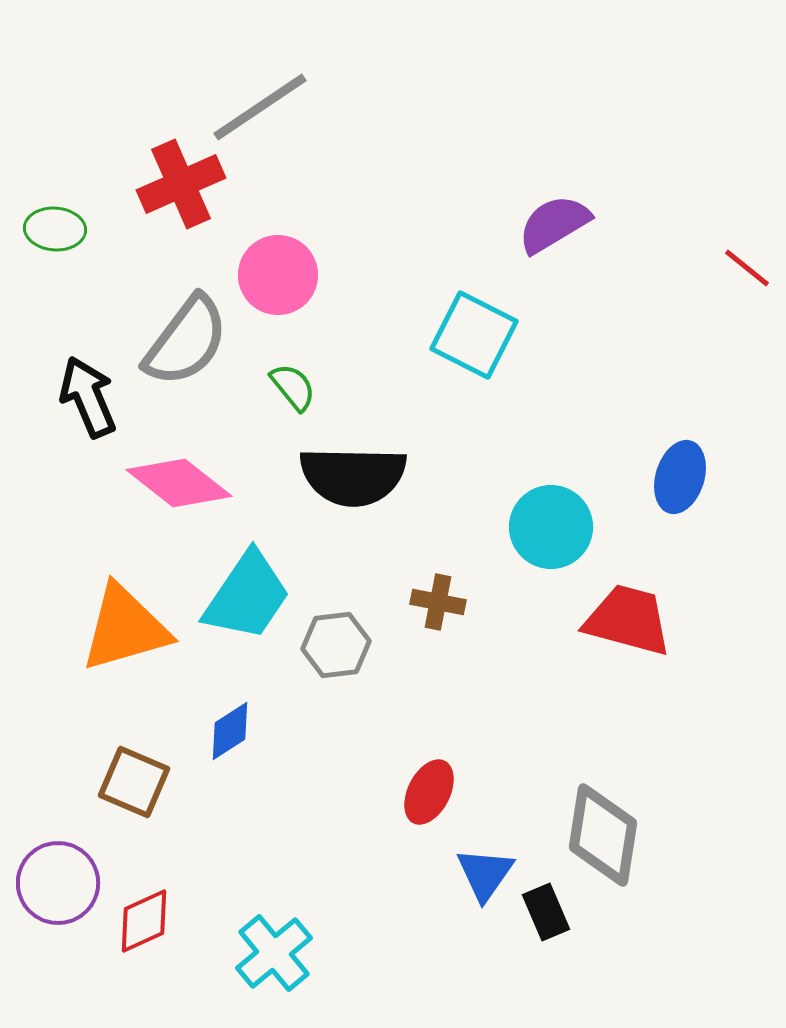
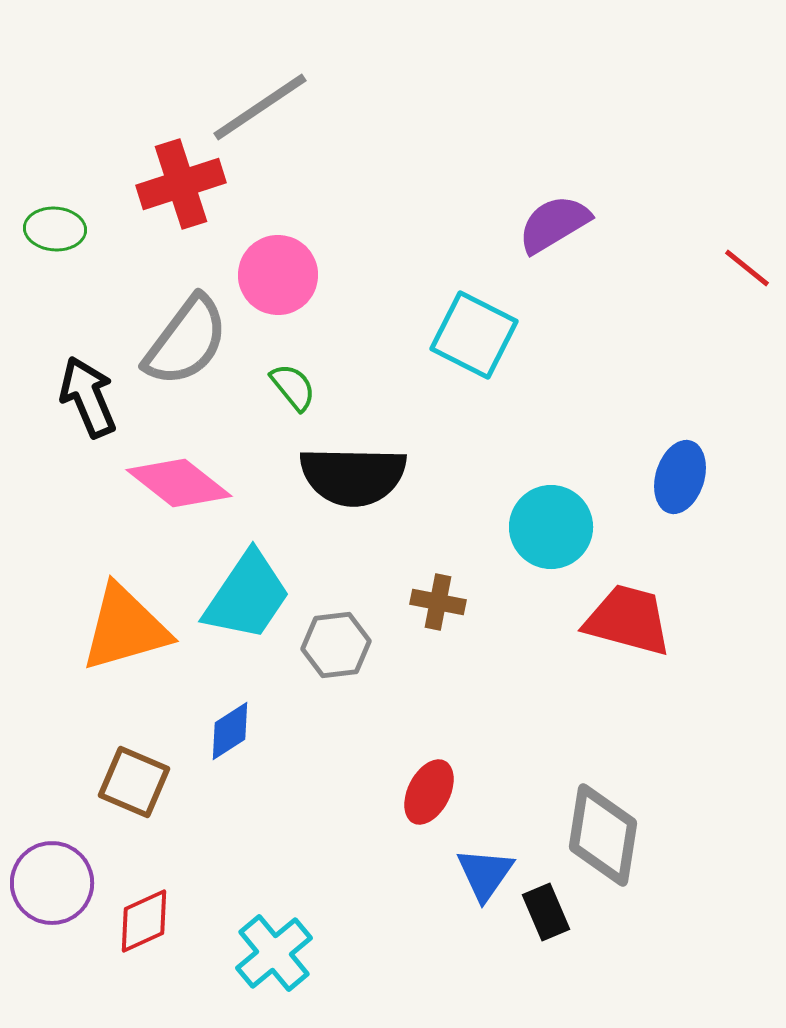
red cross: rotated 6 degrees clockwise
purple circle: moved 6 px left
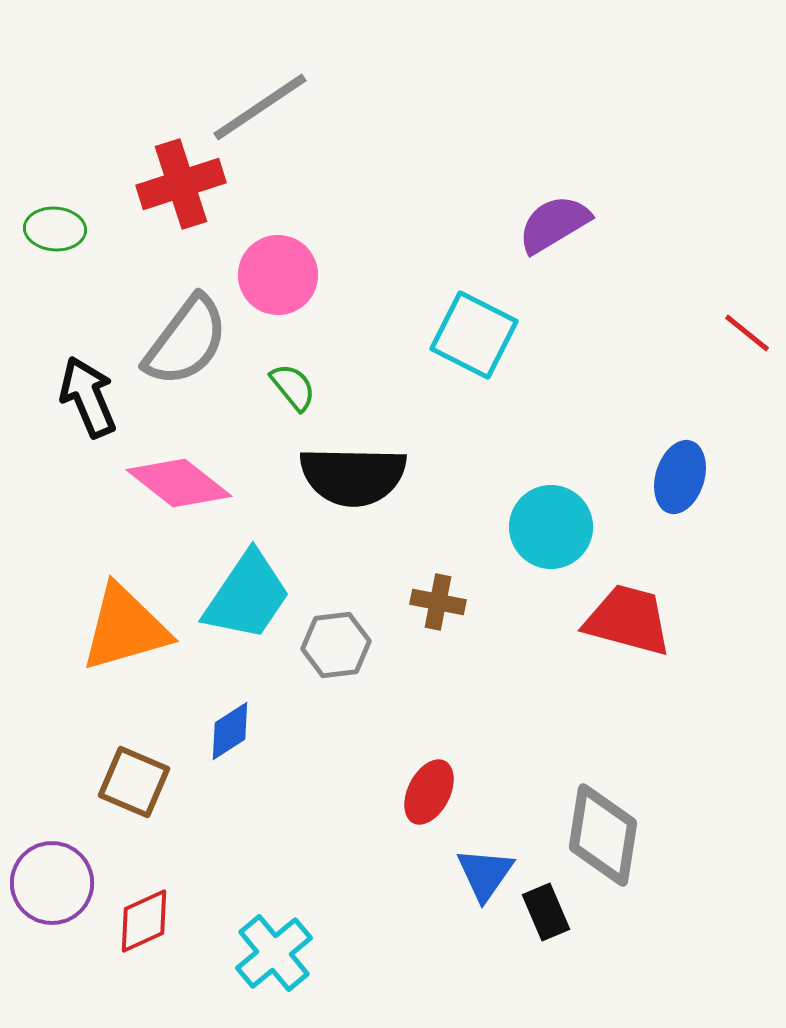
red line: moved 65 px down
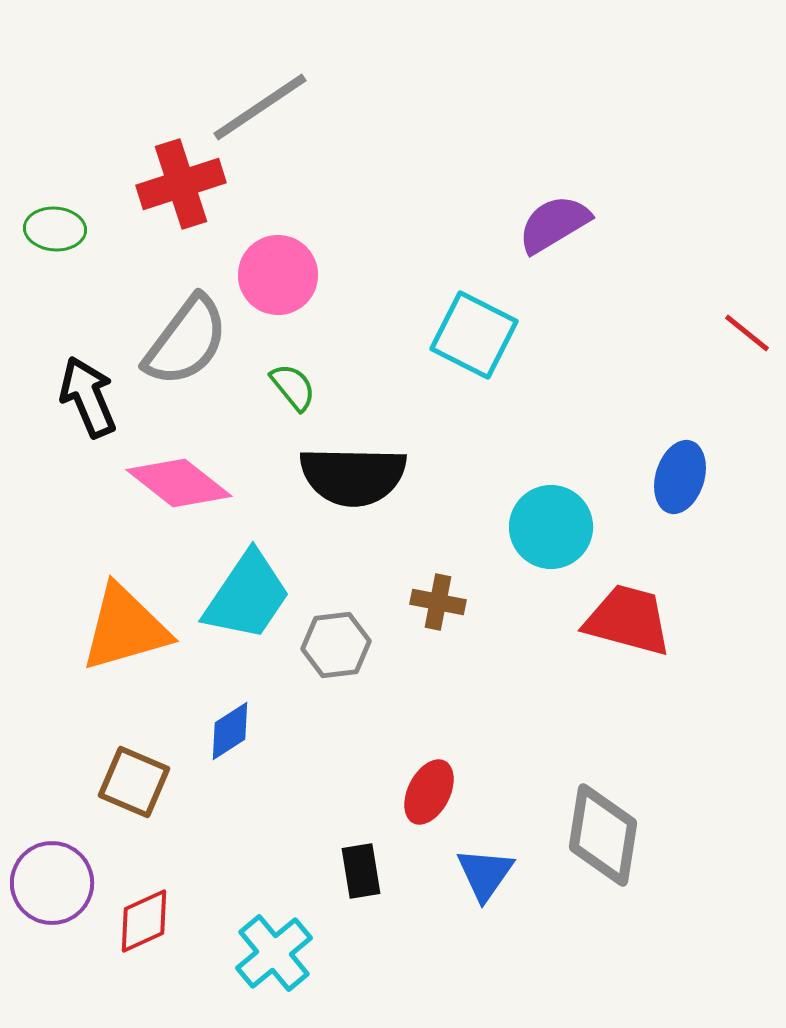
black rectangle: moved 185 px left, 41 px up; rotated 14 degrees clockwise
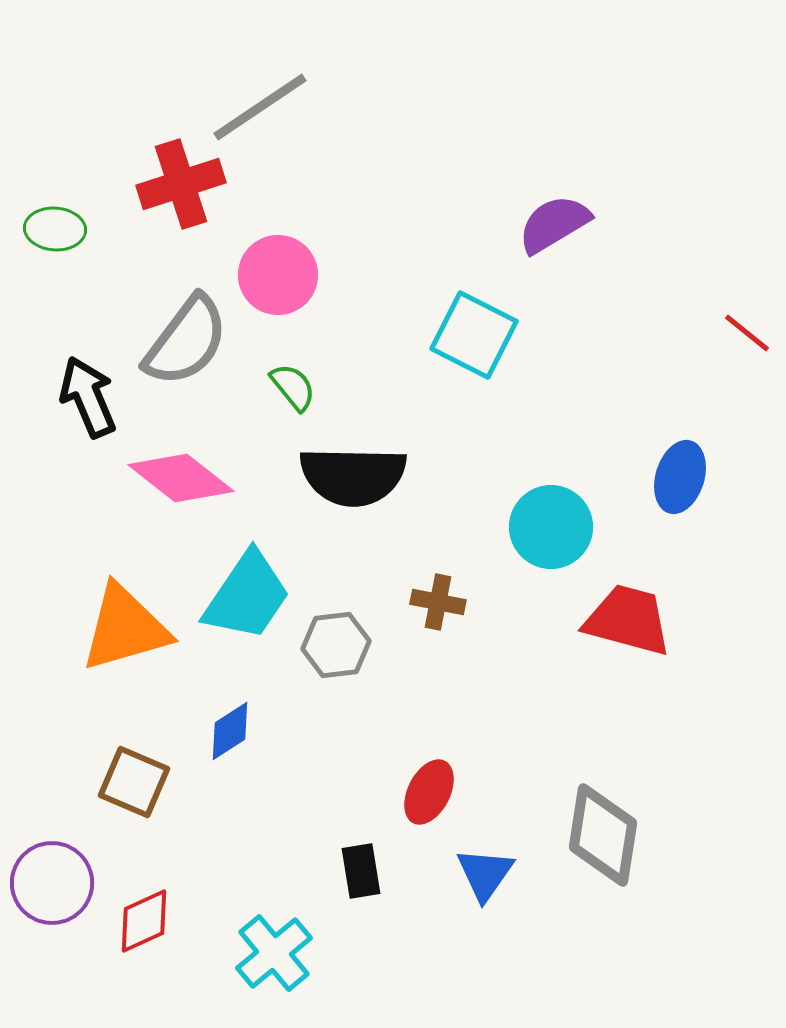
pink diamond: moved 2 px right, 5 px up
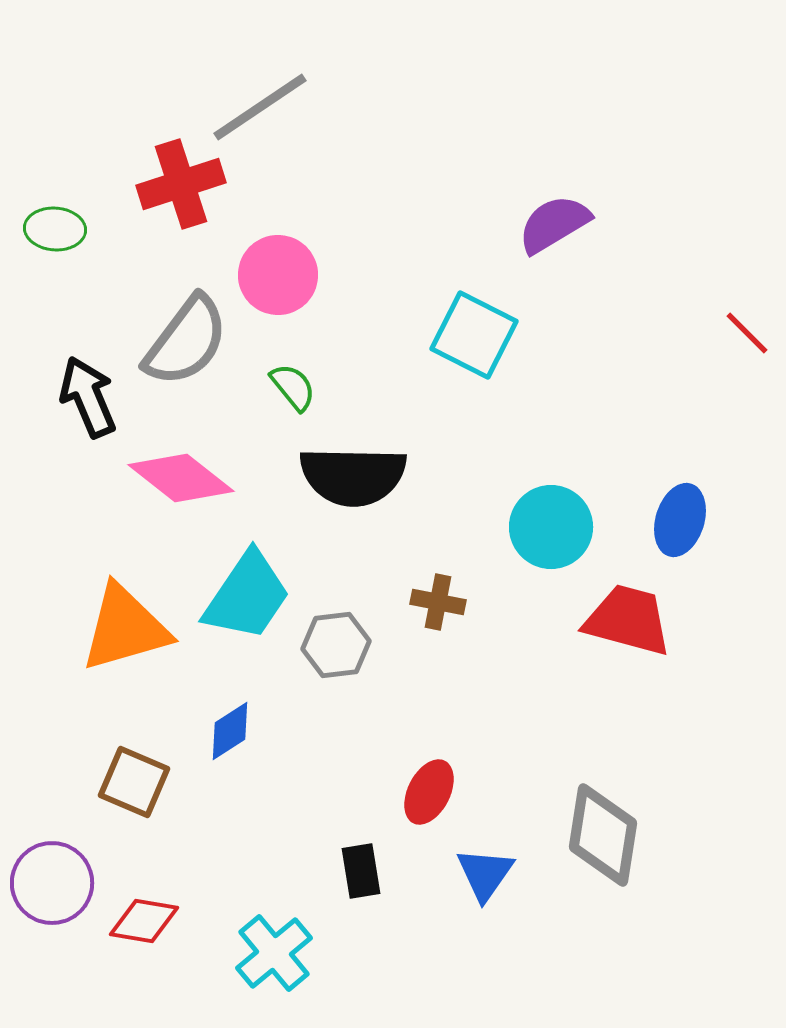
red line: rotated 6 degrees clockwise
blue ellipse: moved 43 px down
red diamond: rotated 34 degrees clockwise
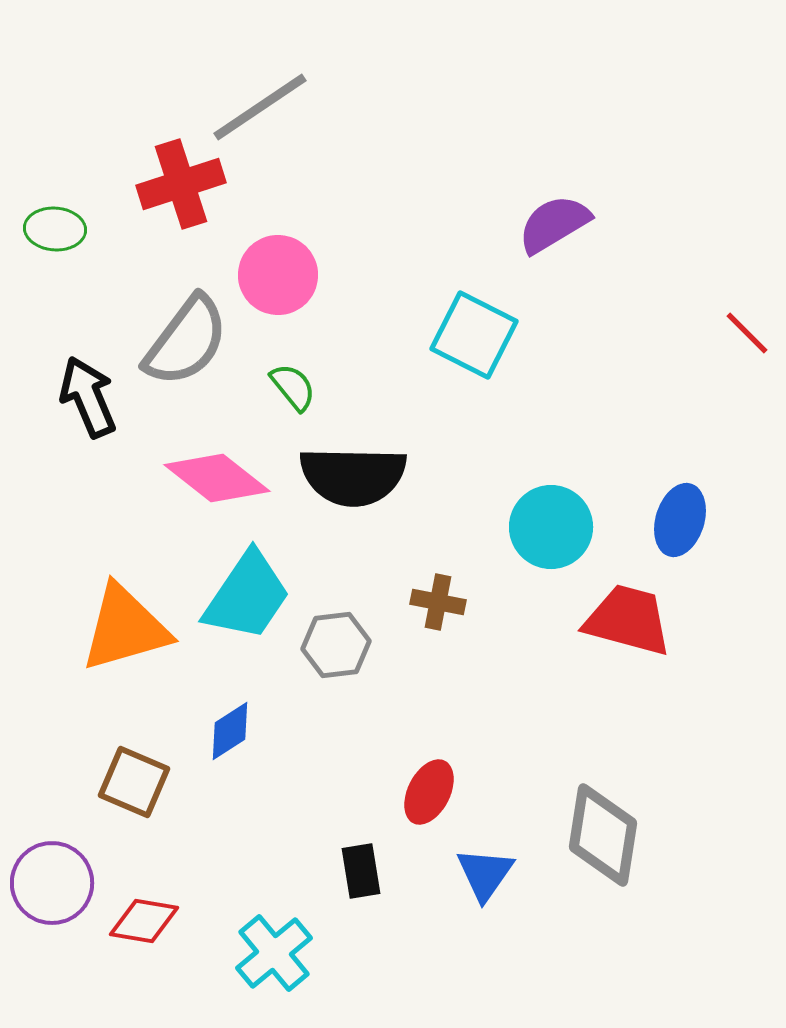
pink diamond: moved 36 px right
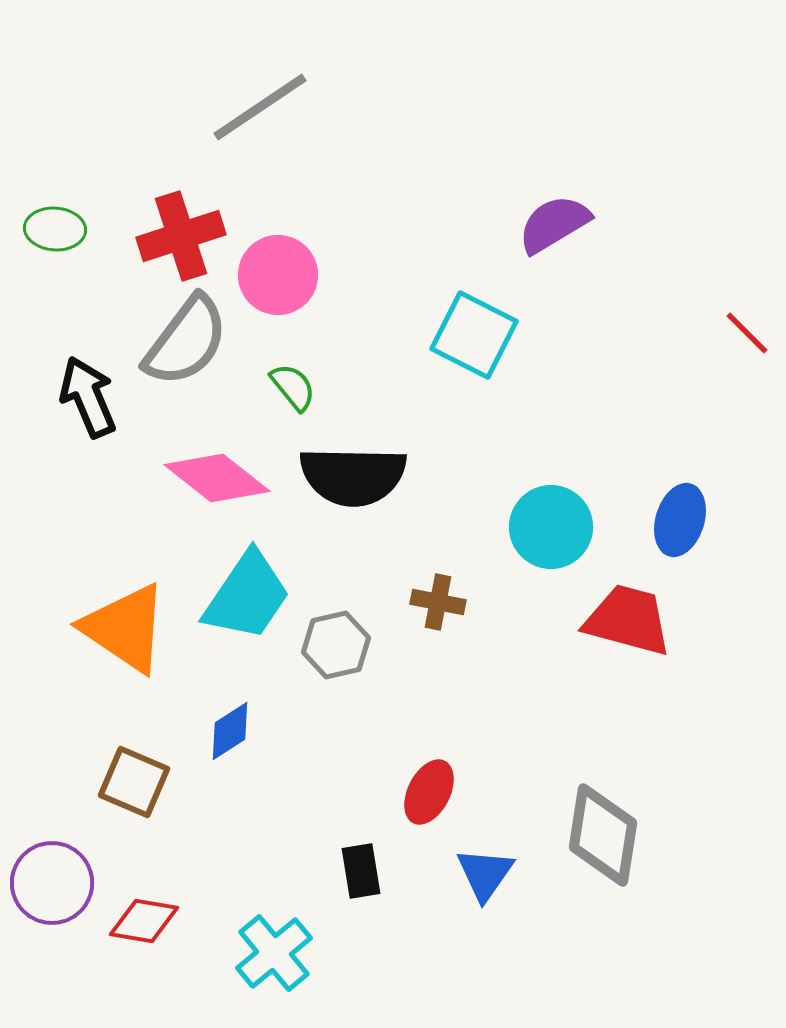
red cross: moved 52 px down
orange triangle: rotated 50 degrees clockwise
gray hexagon: rotated 6 degrees counterclockwise
